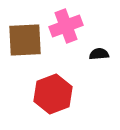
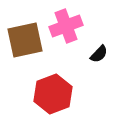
brown square: rotated 9 degrees counterclockwise
black semicircle: rotated 138 degrees clockwise
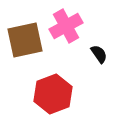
pink cross: rotated 8 degrees counterclockwise
black semicircle: rotated 78 degrees counterclockwise
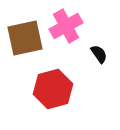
brown square: moved 2 px up
red hexagon: moved 5 px up; rotated 6 degrees clockwise
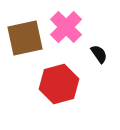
pink cross: moved 1 px down; rotated 16 degrees counterclockwise
red hexagon: moved 6 px right, 5 px up
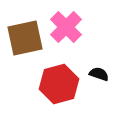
black semicircle: moved 20 px down; rotated 36 degrees counterclockwise
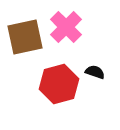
brown square: moved 1 px up
black semicircle: moved 4 px left, 2 px up
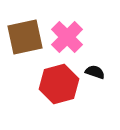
pink cross: moved 1 px right, 10 px down
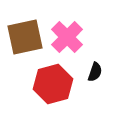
black semicircle: rotated 90 degrees clockwise
red hexagon: moved 6 px left
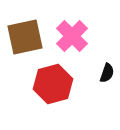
pink cross: moved 5 px right, 1 px up
black semicircle: moved 12 px right, 1 px down
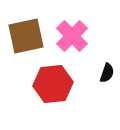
brown square: moved 1 px right, 1 px up
red hexagon: rotated 9 degrees clockwise
